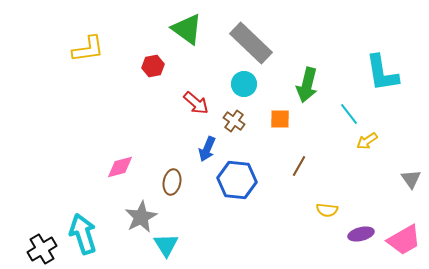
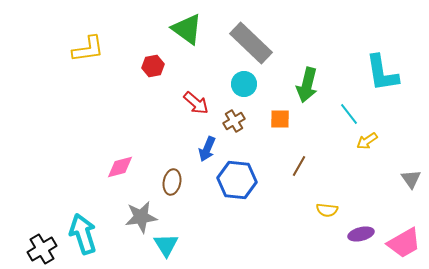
brown cross: rotated 25 degrees clockwise
gray star: rotated 20 degrees clockwise
pink trapezoid: moved 3 px down
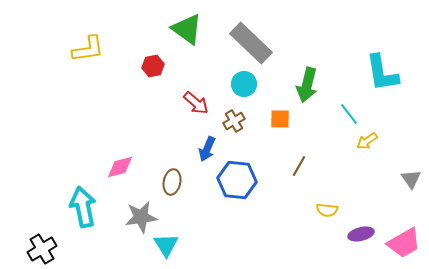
cyan arrow: moved 27 px up; rotated 6 degrees clockwise
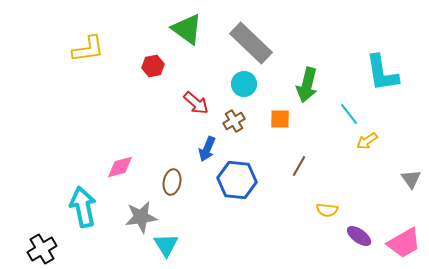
purple ellipse: moved 2 px left, 2 px down; rotated 50 degrees clockwise
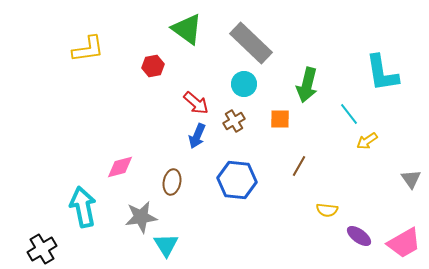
blue arrow: moved 10 px left, 13 px up
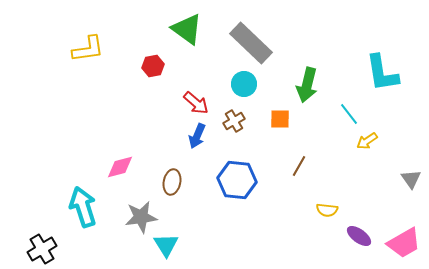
cyan arrow: rotated 6 degrees counterclockwise
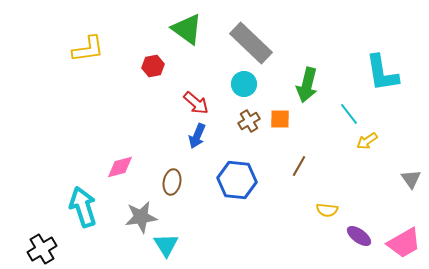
brown cross: moved 15 px right
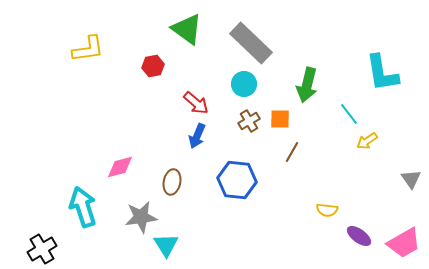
brown line: moved 7 px left, 14 px up
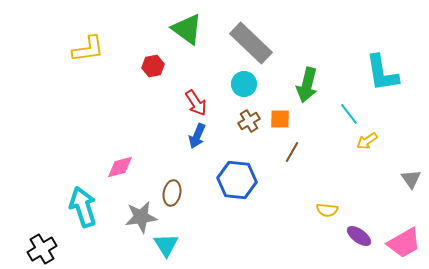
red arrow: rotated 16 degrees clockwise
brown ellipse: moved 11 px down
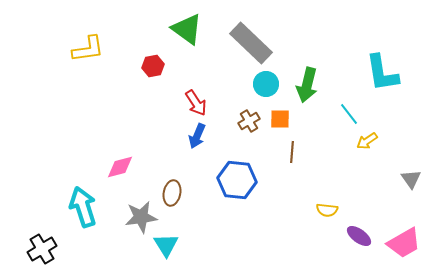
cyan circle: moved 22 px right
brown line: rotated 25 degrees counterclockwise
